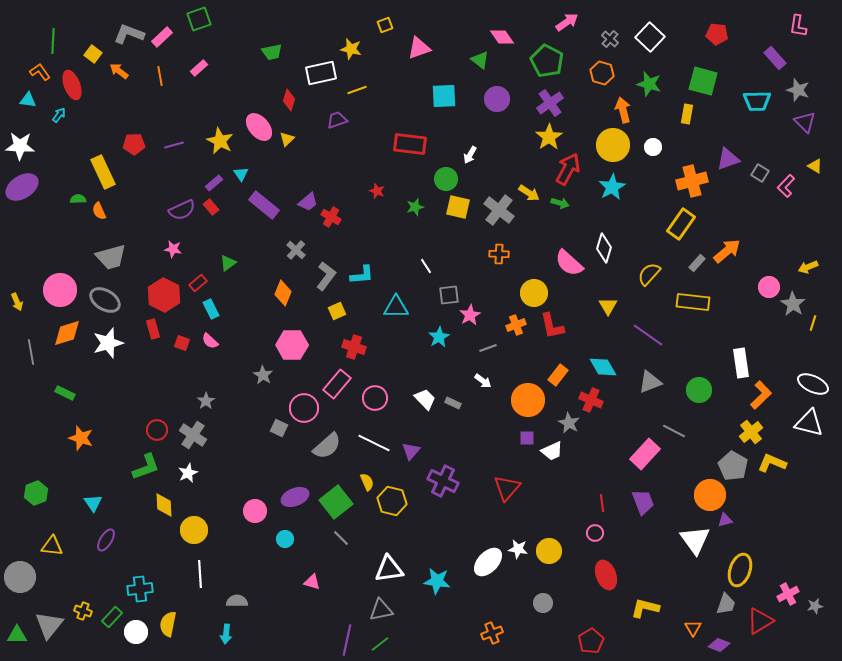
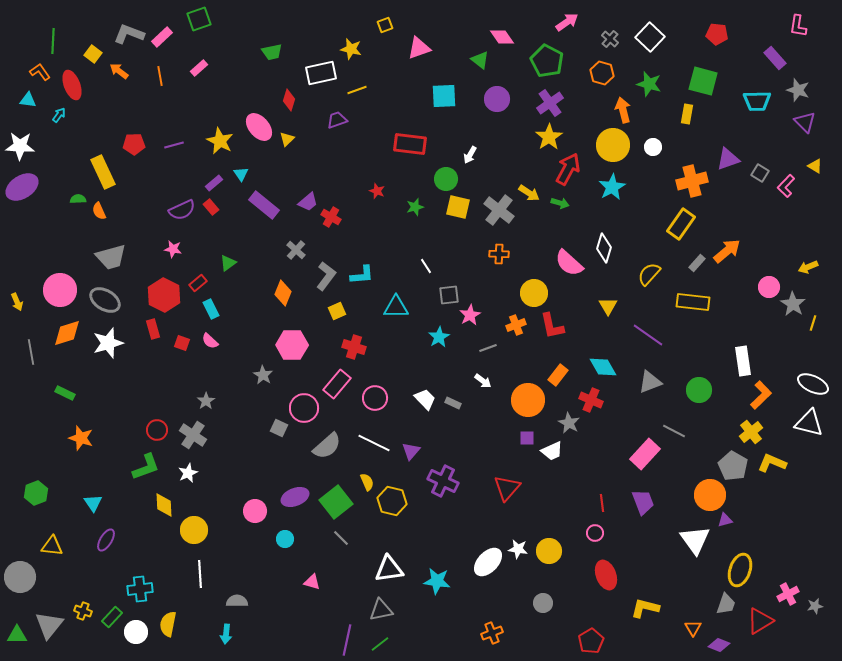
white rectangle at (741, 363): moved 2 px right, 2 px up
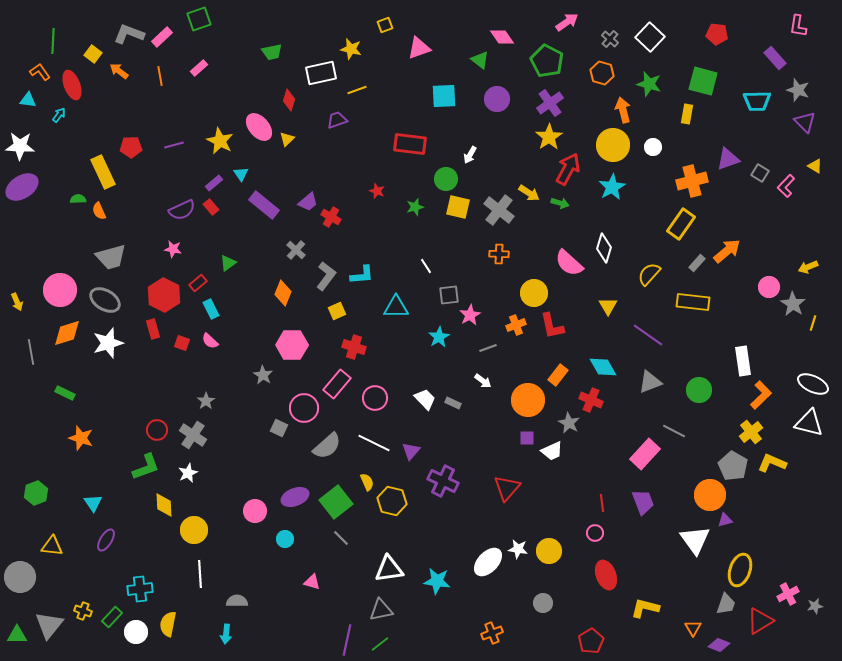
red pentagon at (134, 144): moved 3 px left, 3 px down
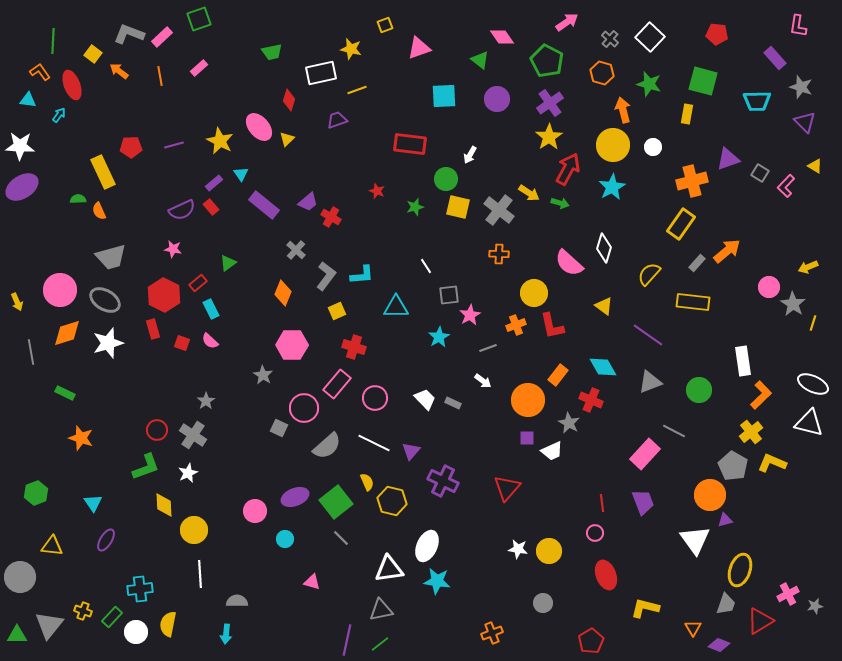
gray star at (798, 90): moved 3 px right, 3 px up
yellow triangle at (608, 306): moved 4 px left; rotated 24 degrees counterclockwise
white ellipse at (488, 562): moved 61 px left, 16 px up; rotated 20 degrees counterclockwise
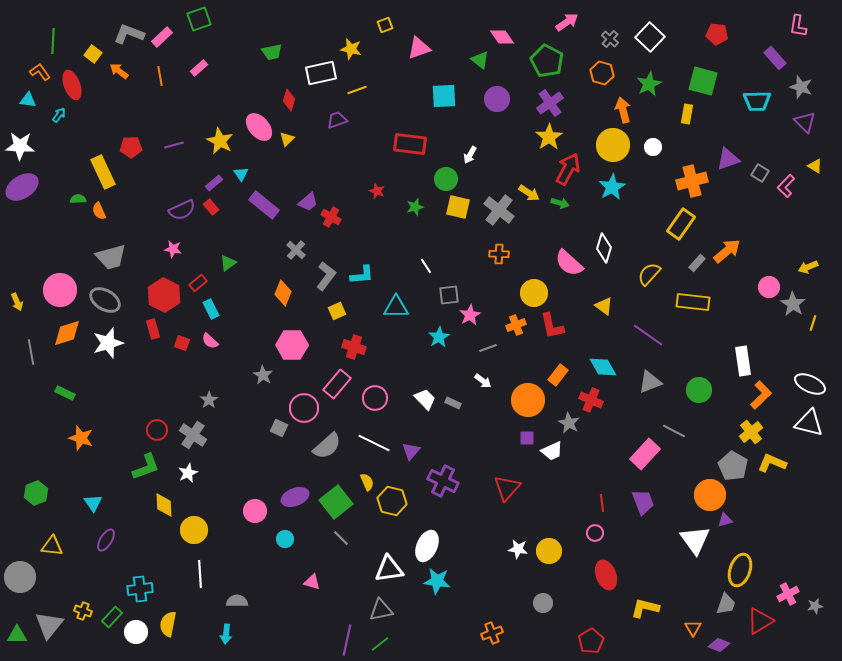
green star at (649, 84): rotated 30 degrees clockwise
white ellipse at (813, 384): moved 3 px left
gray star at (206, 401): moved 3 px right, 1 px up
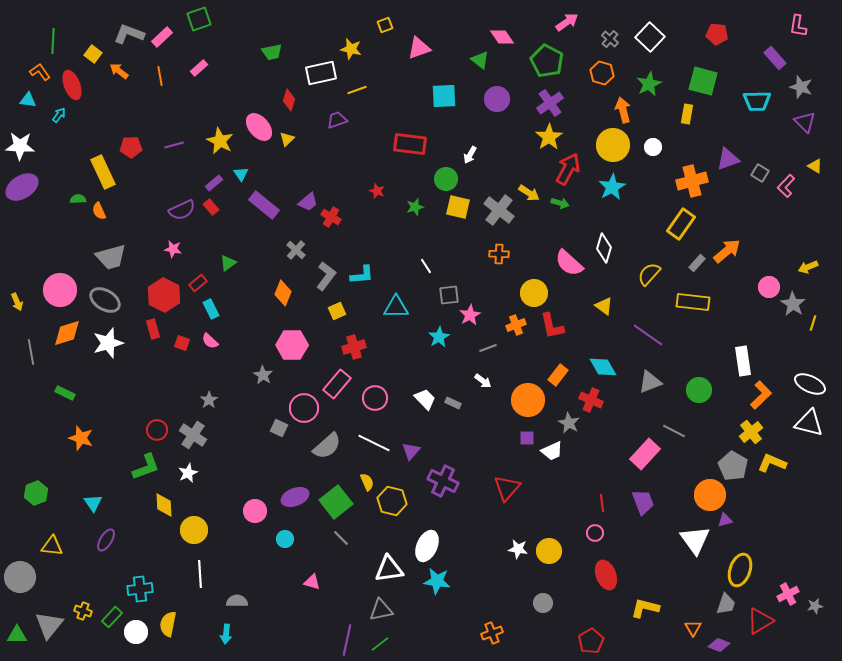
red cross at (354, 347): rotated 35 degrees counterclockwise
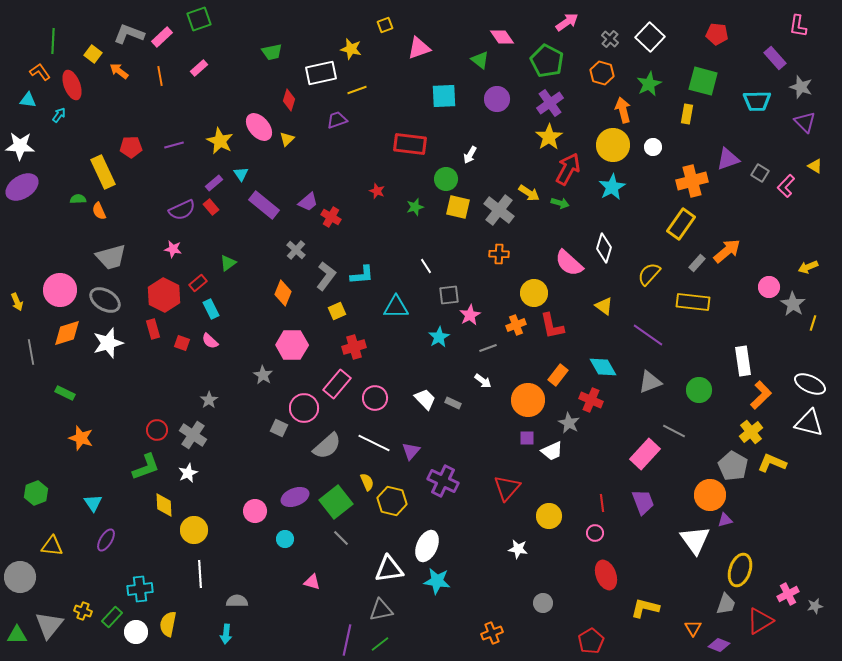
yellow circle at (549, 551): moved 35 px up
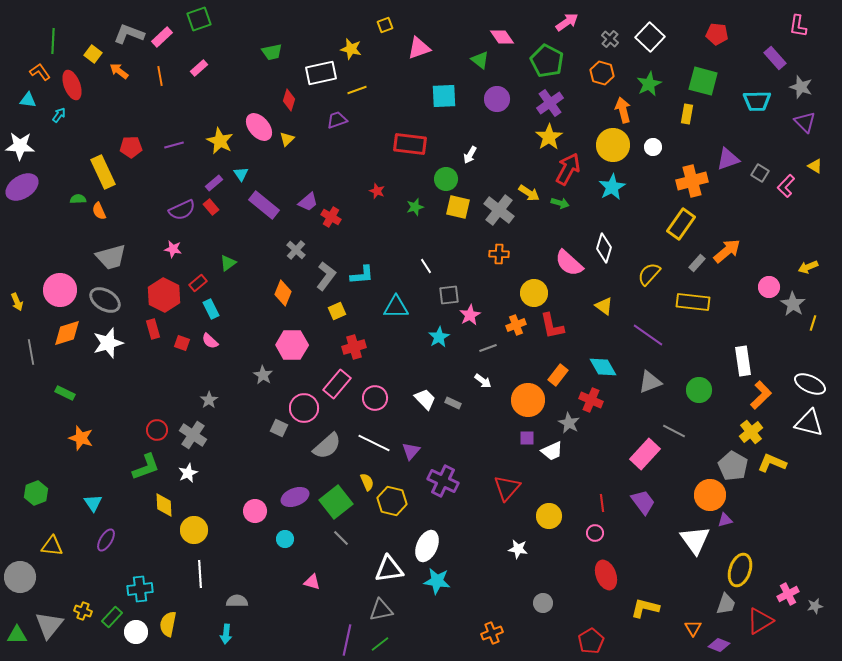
purple trapezoid at (643, 502): rotated 16 degrees counterclockwise
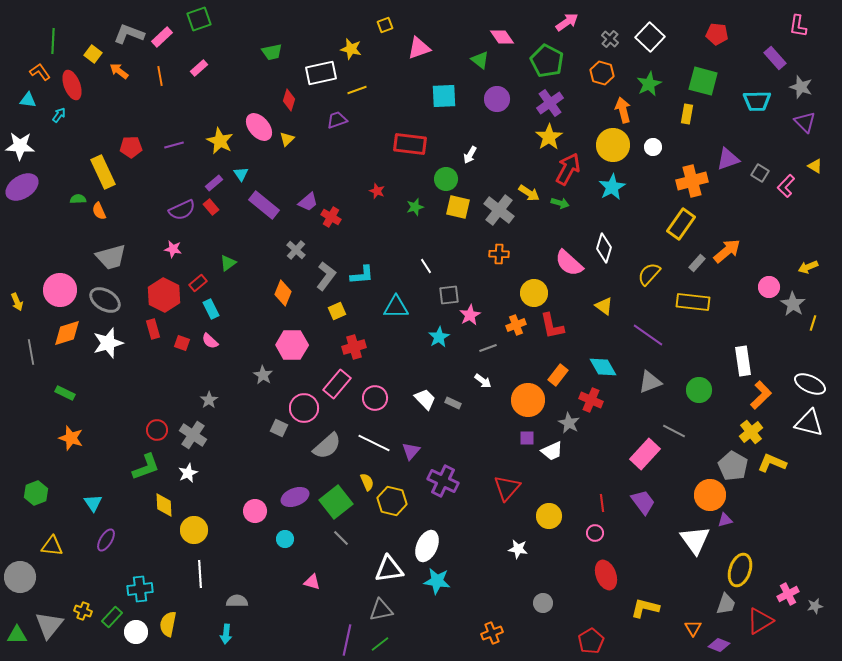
orange star at (81, 438): moved 10 px left
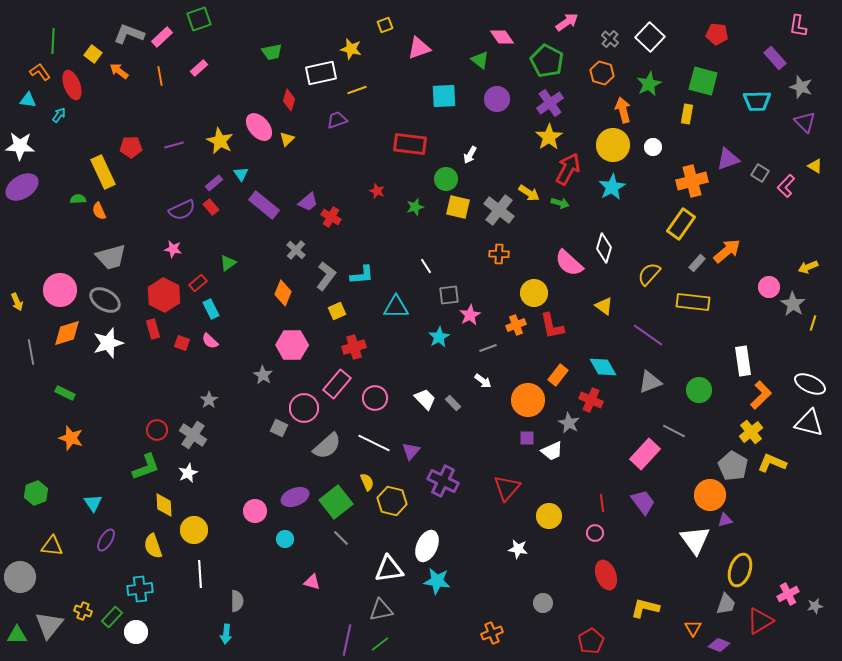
gray rectangle at (453, 403): rotated 21 degrees clockwise
gray semicircle at (237, 601): rotated 90 degrees clockwise
yellow semicircle at (168, 624): moved 15 px left, 78 px up; rotated 30 degrees counterclockwise
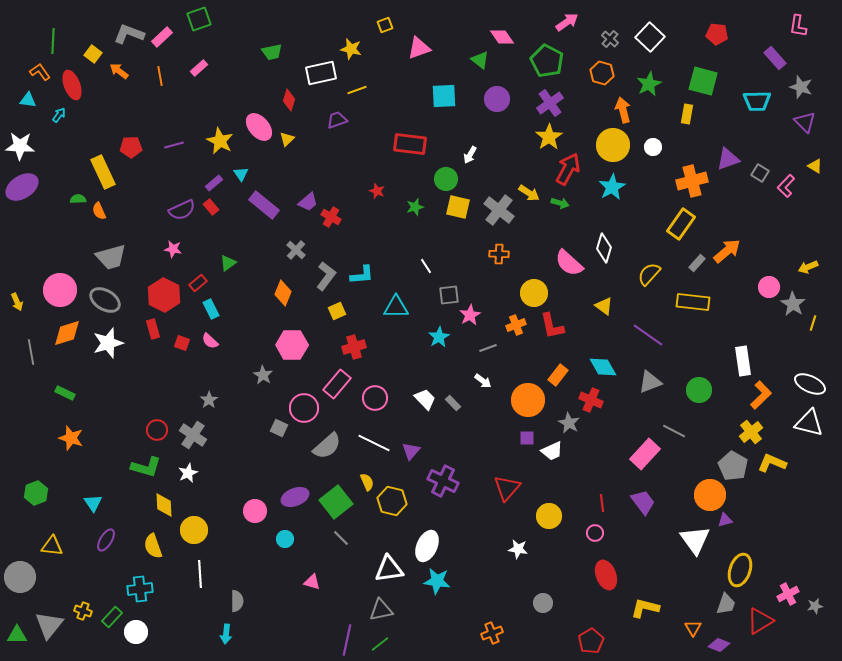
green L-shape at (146, 467): rotated 36 degrees clockwise
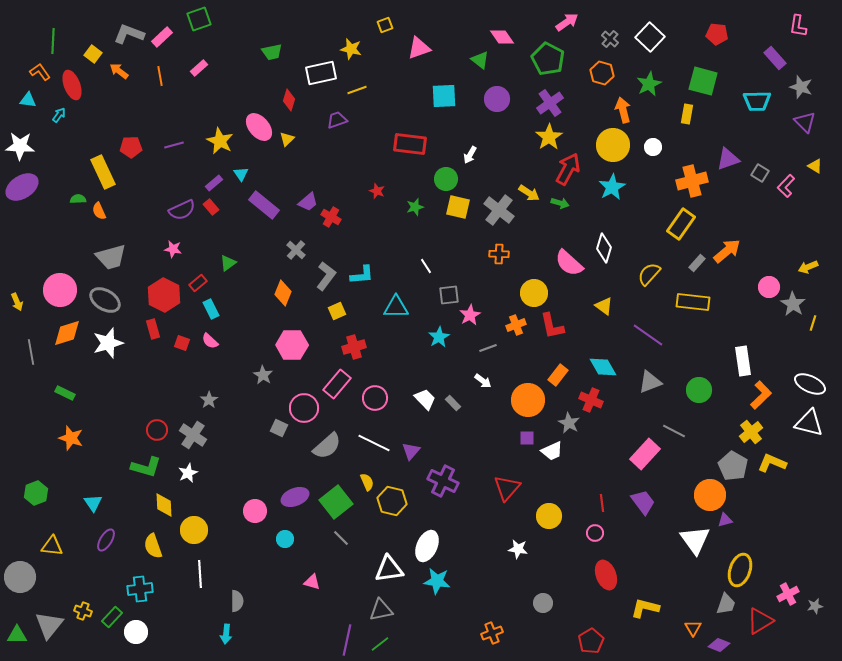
green pentagon at (547, 61): moved 1 px right, 2 px up
